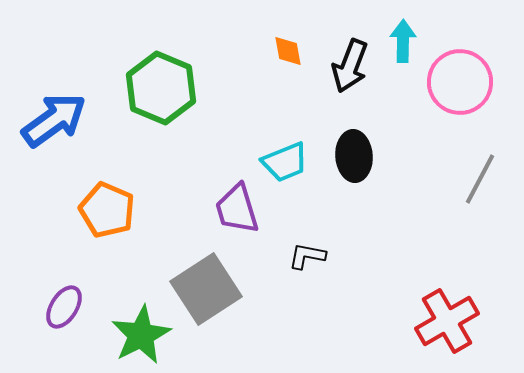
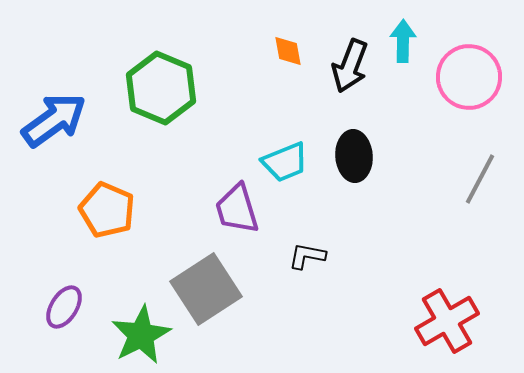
pink circle: moved 9 px right, 5 px up
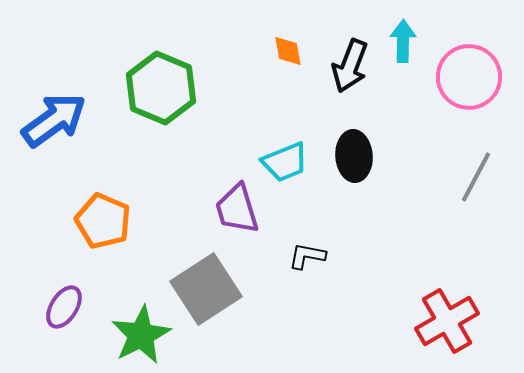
gray line: moved 4 px left, 2 px up
orange pentagon: moved 4 px left, 11 px down
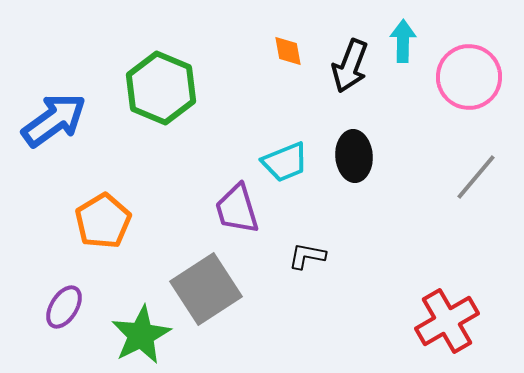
gray line: rotated 12 degrees clockwise
orange pentagon: rotated 18 degrees clockwise
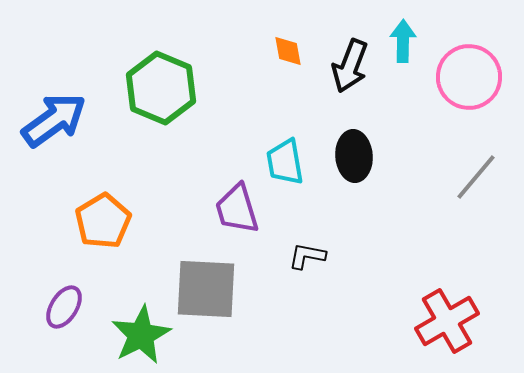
cyan trapezoid: rotated 102 degrees clockwise
gray square: rotated 36 degrees clockwise
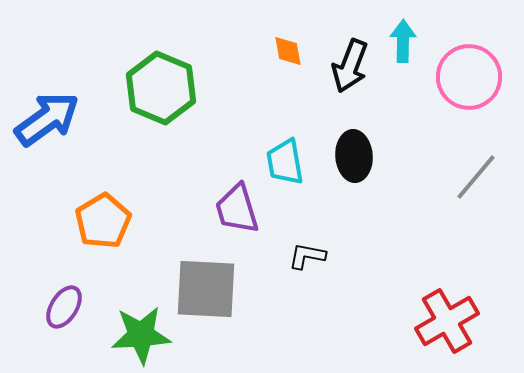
blue arrow: moved 7 px left, 1 px up
green star: rotated 24 degrees clockwise
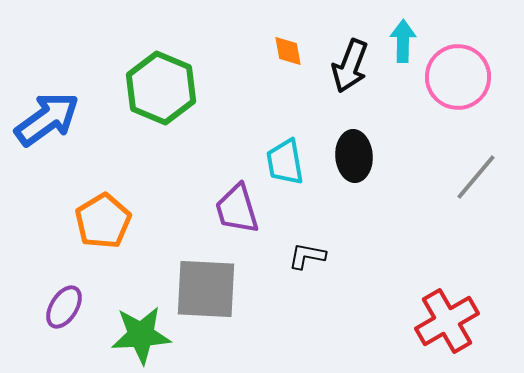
pink circle: moved 11 px left
